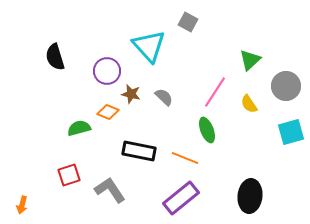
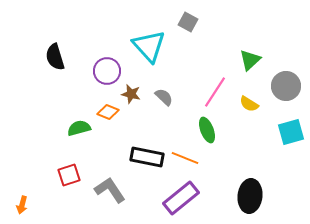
yellow semicircle: rotated 24 degrees counterclockwise
black rectangle: moved 8 px right, 6 px down
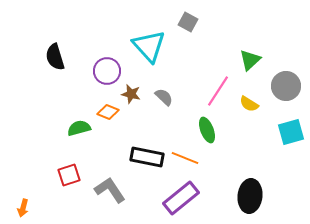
pink line: moved 3 px right, 1 px up
orange arrow: moved 1 px right, 3 px down
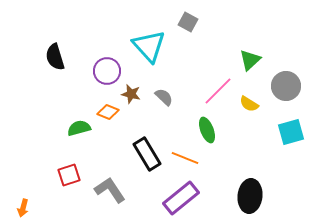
pink line: rotated 12 degrees clockwise
black rectangle: moved 3 px up; rotated 48 degrees clockwise
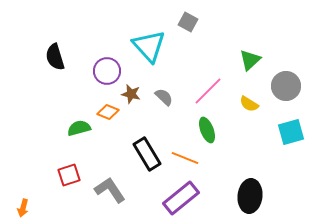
pink line: moved 10 px left
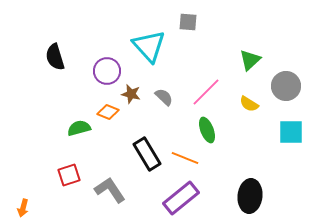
gray square: rotated 24 degrees counterclockwise
pink line: moved 2 px left, 1 px down
cyan square: rotated 16 degrees clockwise
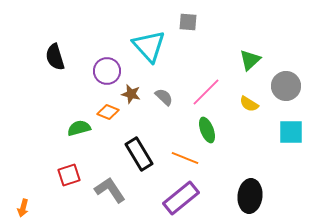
black rectangle: moved 8 px left
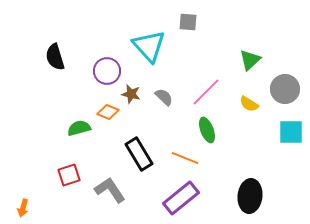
gray circle: moved 1 px left, 3 px down
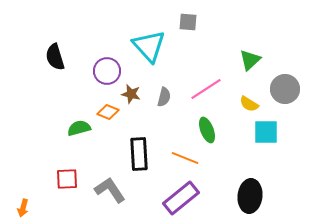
pink line: moved 3 px up; rotated 12 degrees clockwise
gray semicircle: rotated 60 degrees clockwise
cyan square: moved 25 px left
black rectangle: rotated 28 degrees clockwise
red square: moved 2 px left, 4 px down; rotated 15 degrees clockwise
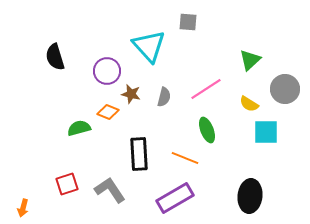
red square: moved 5 px down; rotated 15 degrees counterclockwise
purple rectangle: moved 6 px left; rotated 9 degrees clockwise
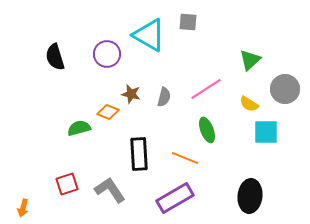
cyan triangle: moved 11 px up; rotated 18 degrees counterclockwise
purple circle: moved 17 px up
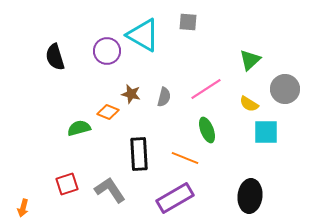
cyan triangle: moved 6 px left
purple circle: moved 3 px up
